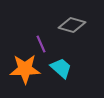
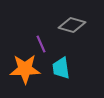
cyan trapezoid: rotated 140 degrees counterclockwise
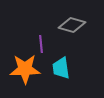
purple line: rotated 18 degrees clockwise
